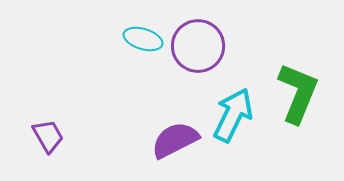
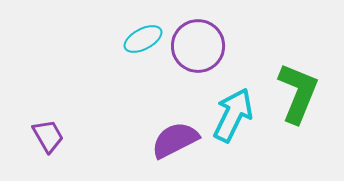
cyan ellipse: rotated 45 degrees counterclockwise
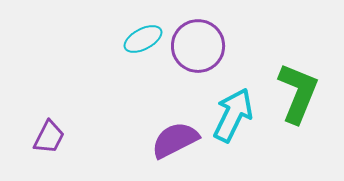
purple trapezoid: moved 1 px right, 1 px down; rotated 57 degrees clockwise
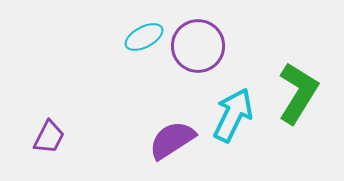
cyan ellipse: moved 1 px right, 2 px up
green L-shape: rotated 10 degrees clockwise
purple semicircle: moved 3 px left; rotated 6 degrees counterclockwise
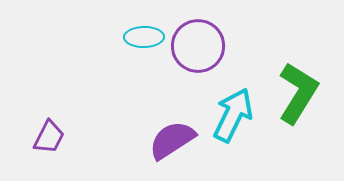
cyan ellipse: rotated 27 degrees clockwise
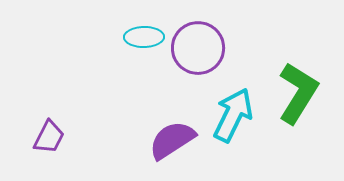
purple circle: moved 2 px down
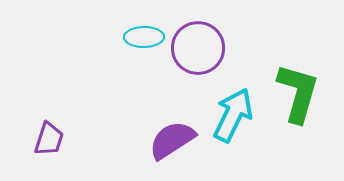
green L-shape: rotated 16 degrees counterclockwise
purple trapezoid: moved 2 px down; rotated 9 degrees counterclockwise
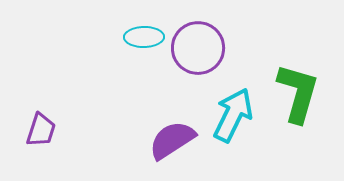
purple trapezoid: moved 8 px left, 9 px up
